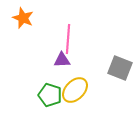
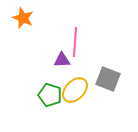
pink line: moved 7 px right, 3 px down
gray square: moved 12 px left, 11 px down
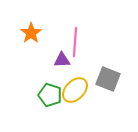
orange star: moved 8 px right, 15 px down; rotated 15 degrees clockwise
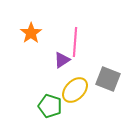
purple triangle: rotated 30 degrees counterclockwise
green pentagon: moved 11 px down
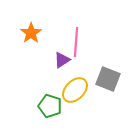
pink line: moved 1 px right
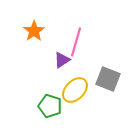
orange star: moved 3 px right, 2 px up
pink line: rotated 12 degrees clockwise
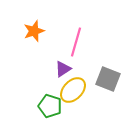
orange star: rotated 15 degrees clockwise
purple triangle: moved 1 px right, 9 px down
yellow ellipse: moved 2 px left
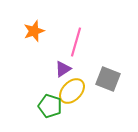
yellow ellipse: moved 1 px left, 1 px down
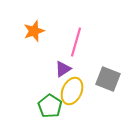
yellow ellipse: rotated 20 degrees counterclockwise
green pentagon: rotated 15 degrees clockwise
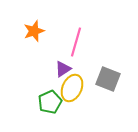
yellow ellipse: moved 3 px up
green pentagon: moved 4 px up; rotated 15 degrees clockwise
